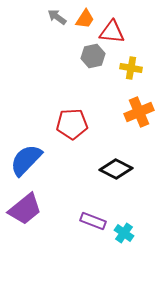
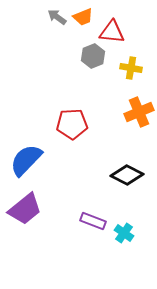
orange trapezoid: moved 2 px left, 2 px up; rotated 35 degrees clockwise
gray hexagon: rotated 10 degrees counterclockwise
black diamond: moved 11 px right, 6 px down
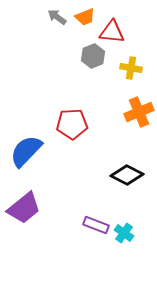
orange trapezoid: moved 2 px right
blue semicircle: moved 9 px up
purple trapezoid: moved 1 px left, 1 px up
purple rectangle: moved 3 px right, 4 px down
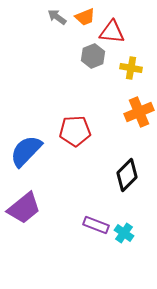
red pentagon: moved 3 px right, 7 px down
black diamond: rotated 72 degrees counterclockwise
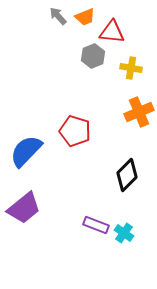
gray arrow: moved 1 px right, 1 px up; rotated 12 degrees clockwise
red pentagon: rotated 20 degrees clockwise
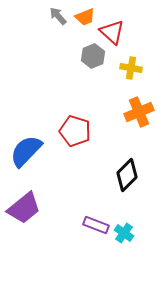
red triangle: rotated 36 degrees clockwise
